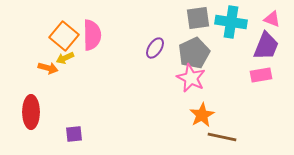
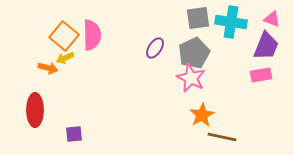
red ellipse: moved 4 px right, 2 px up
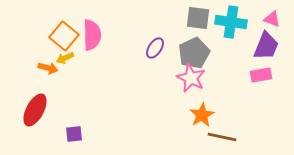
gray square: rotated 15 degrees clockwise
red ellipse: rotated 28 degrees clockwise
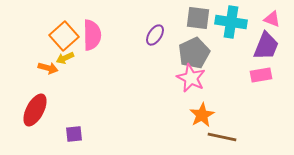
orange square: rotated 8 degrees clockwise
purple ellipse: moved 13 px up
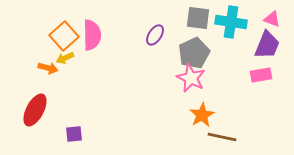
purple trapezoid: moved 1 px right, 1 px up
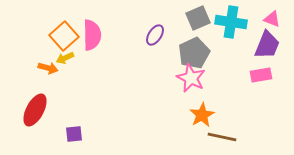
gray square: rotated 30 degrees counterclockwise
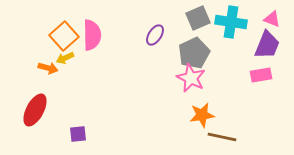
orange star: rotated 20 degrees clockwise
purple square: moved 4 px right
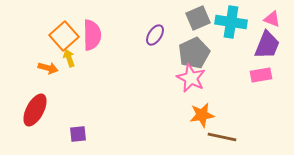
yellow arrow: moved 4 px right; rotated 96 degrees clockwise
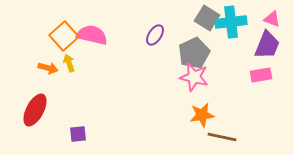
gray square: moved 9 px right; rotated 35 degrees counterclockwise
cyan cross: rotated 16 degrees counterclockwise
pink semicircle: rotated 76 degrees counterclockwise
yellow arrow: moved 5 px down
pink star: moved 3 px right, 1 px up; rotated 12 degrees counterclockwise
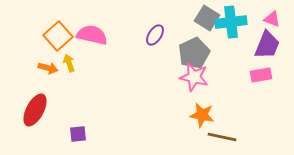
orange square: moved 6 px left
orange star: rotated 20 degrees clockwise
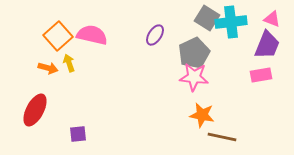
pink star: rotated 8 degrees counterclockwise
